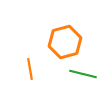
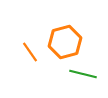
orange line: moved 17 px up; rotated 25 degrees counterclockwise
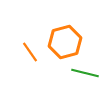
green line: moved 2 px right, 1 px up
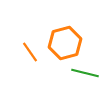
orange hexagon: moved 1 px down
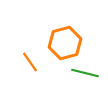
orange line: moved 10 px down
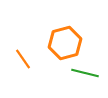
orange line: moved 7 px left, 3 px up
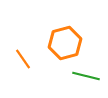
green line: moved 1 px right, 3 px down
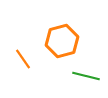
orange hexagon: moved 3 px left, 2 px up
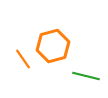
orange hexagon: moved 9 px left, 5 px down
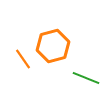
green line: moved 2 px down; rotated 8 degrees clockwise
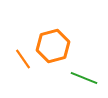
green line: moved 2 px left
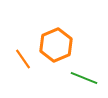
orange hexagon: moved 3 px right, 1 px up; rotated 8 degrees counterclockwise
